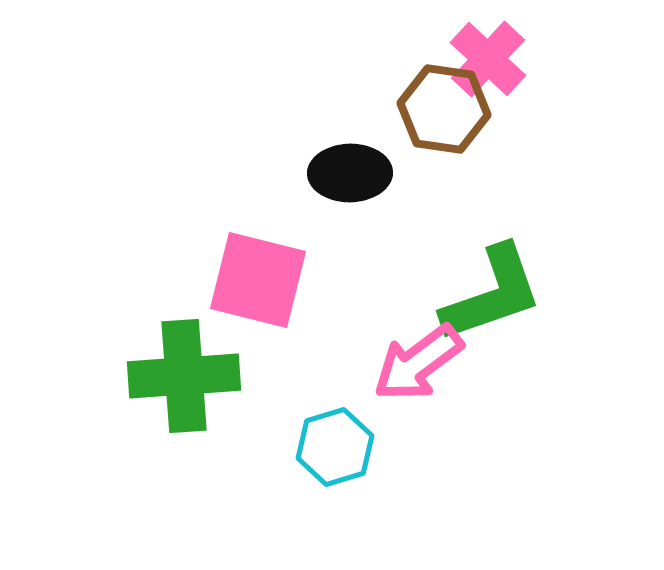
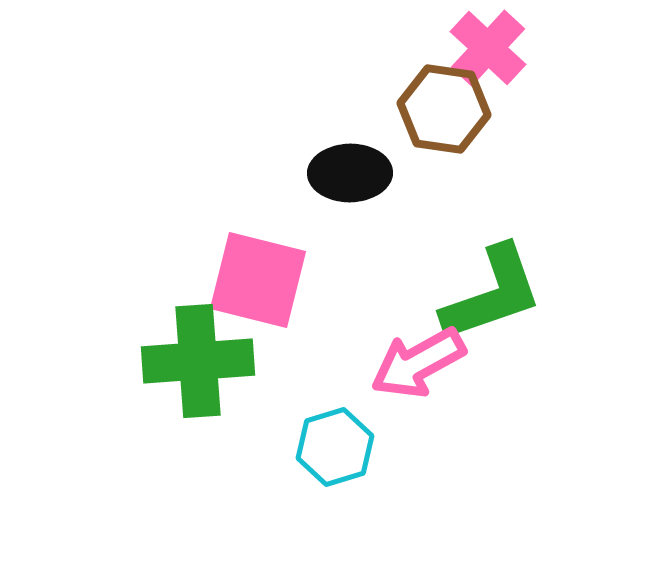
pink cross: moved 11 px up
pink arrow: rotated 8 degrees clockwise
green cross: moved 14 px right, 15 px up
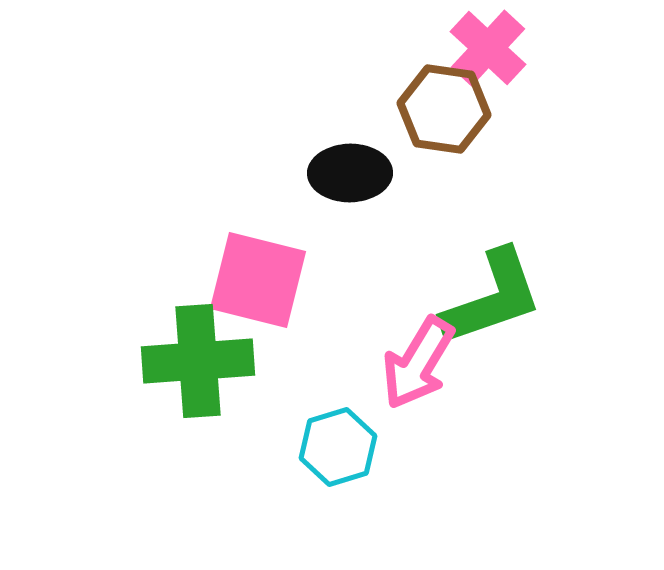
green L-shape: moved 4 px down
pink arrow: rotated 30 degrees counterclockwise
cyan hexagon: moved 3 px right
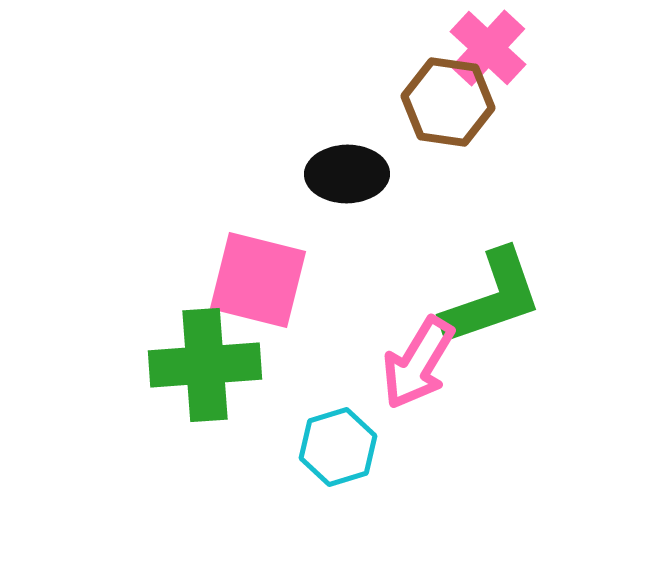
brown hexagon: moved 4 px right, 7 px up
black ellipse: moved 3 px left, 1 px down
green cross: moved 7 px right, 4 px down
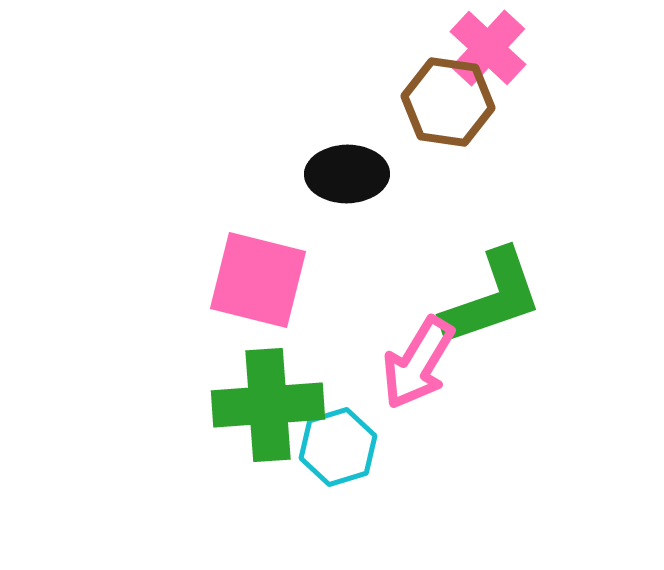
green cross: moved 63 px right, 40 px down
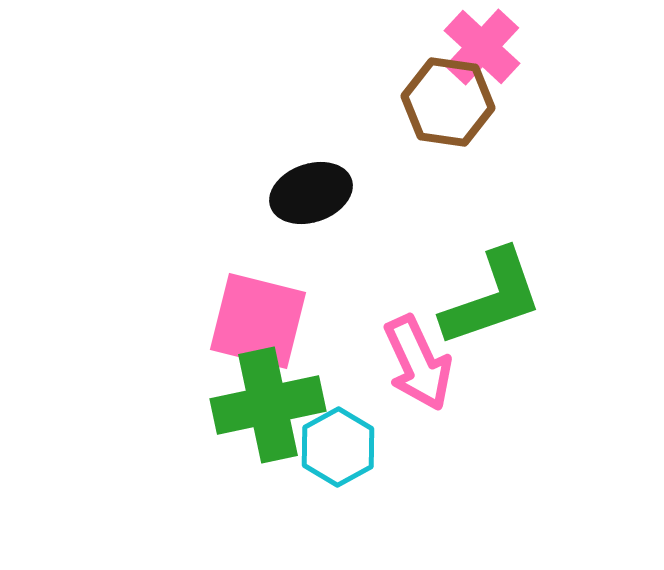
pink cross: moved 6 px left, 1 px up
black ellipse: moved 36 px left, 19 px down; rotated 18 degrees counterclockwise
pink square: moved 41 px down
pink arrow: rotated 56 degrees counterclockwise
green cross: rotated 8 degrees counterclockwise
cyan hexagon: rotated 12 degrees counterclockwise
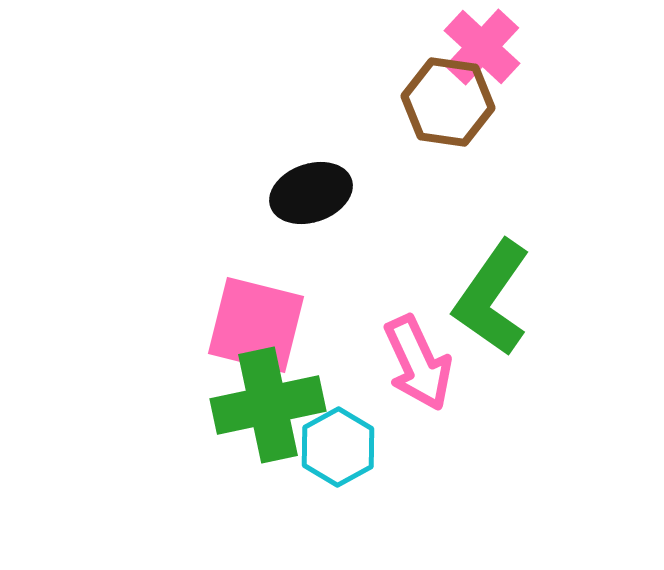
green L-shape: rotated 144 degrees clockwise
pink square: moved 2 px left, 4 px down
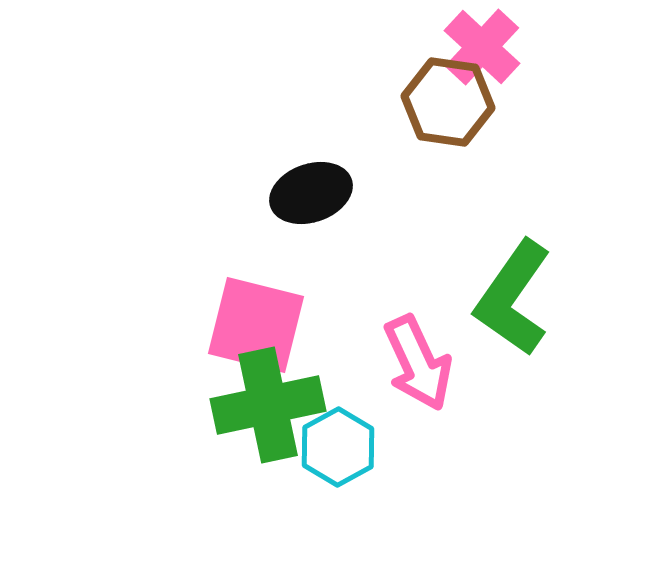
green L-shape: moved 21 px right
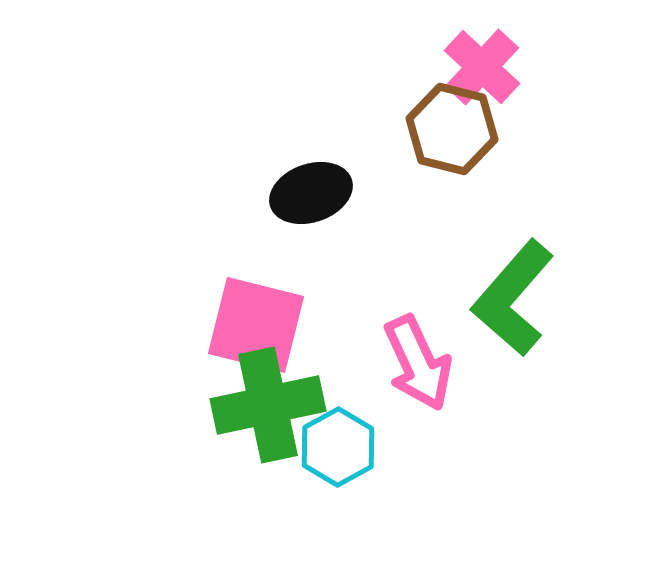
pink cross: moved 20 px down
brown hexagon: moved 4 px right, 27 px down; rotated 6 degrees clockwise
green L-shape: rotated 6 degrees clockwise
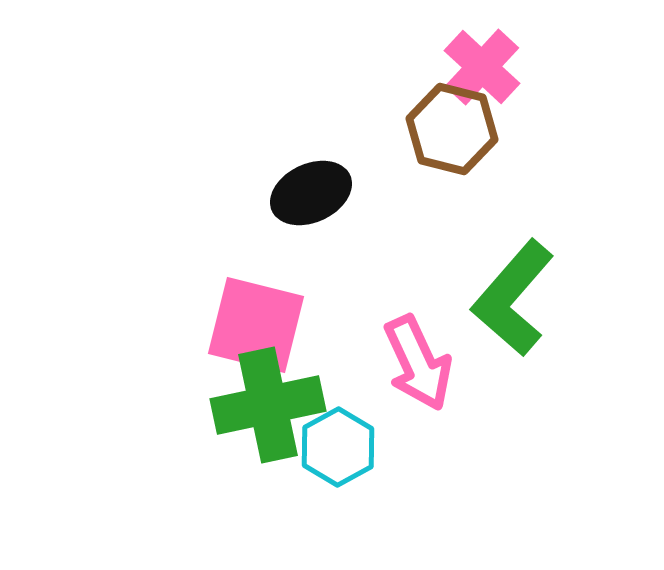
black ellipse: rotated 6 degrees counterclockwise
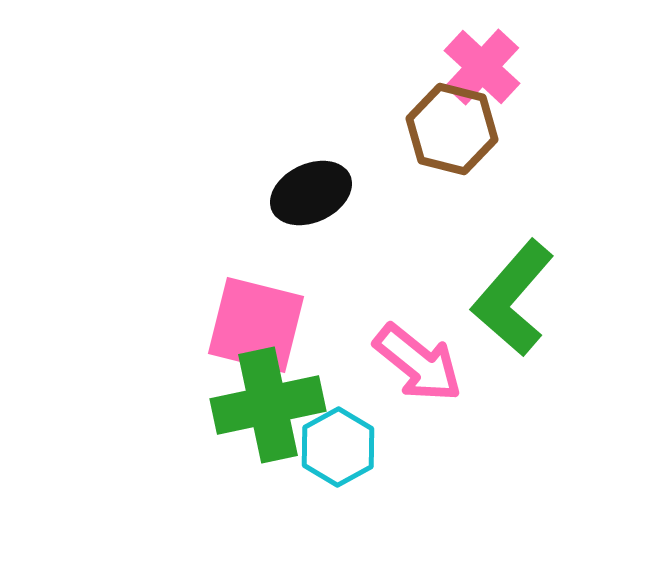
pink arrow: rotated 26 degrees counterclockwise
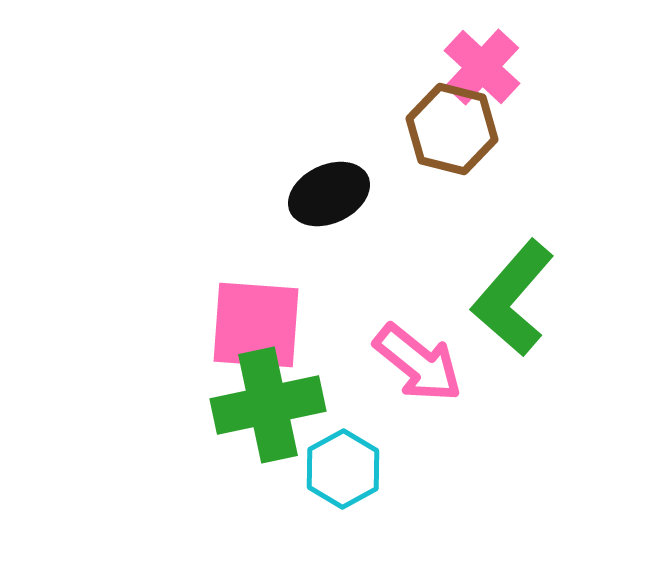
black ellipse: moved 18 px right, 1 px down
pink square: rotated 10 degrees counterclockwise
cyan hexagon: moved 5 px right, 22 px down
